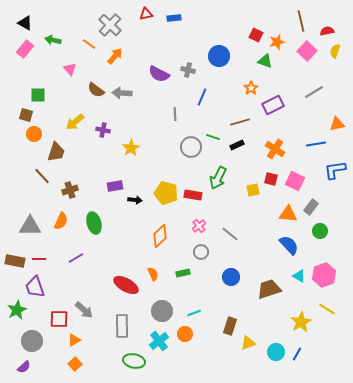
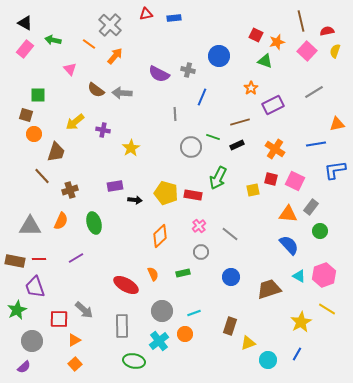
cyan circle at (276, 352): moved 8 px left, 8 px down
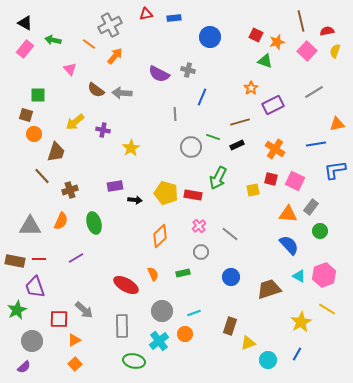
gray cross at (110, 25): rotated 20 degrees clockwise
blue circle at (219, 56): moved 9 px left, 19 px up
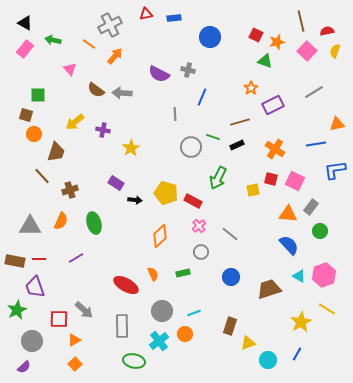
purple rectangle at (115, 186): moved 1 px right, 3 px up; rotated 42 degrees clockwise
red rectangle at (193, 195): moved 6 px down; rotated 18 degrees clockwise
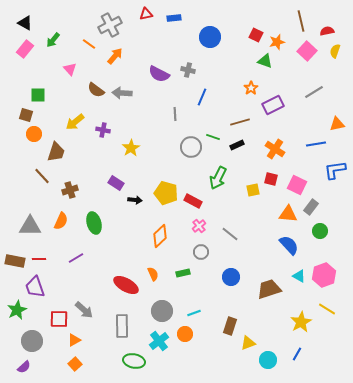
green arrow at (53, 40): rotated 63 degrees counterclockwise
pink square at (295, 181): moved 2 px right, 4 px down
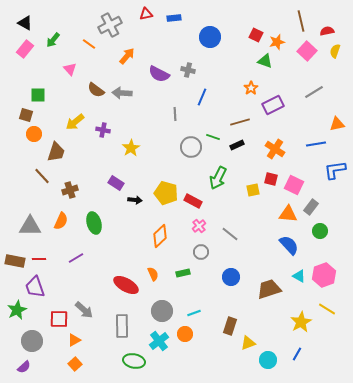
orange arrow at (115, 56): moved 12 px right
pink square at (297, 185): moved 3 px left
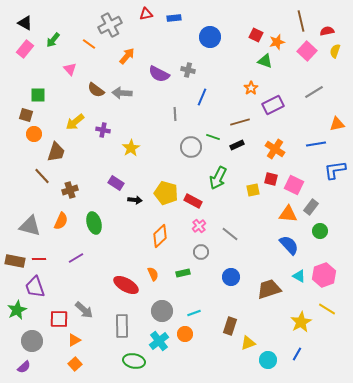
gray triangle at (30, 226): rotated 15 degrees clockwise
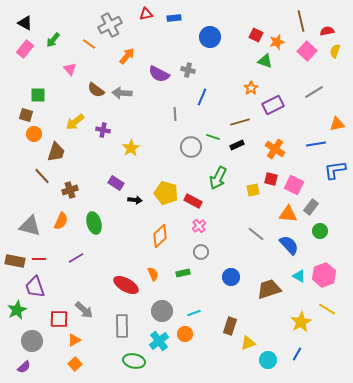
gray line at (230, 234): moved 26 px right
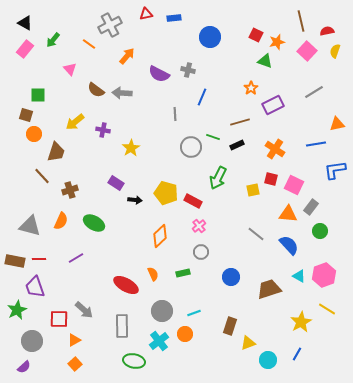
green ellipse at (94, 223): rotated 45 degrees counterclockwise
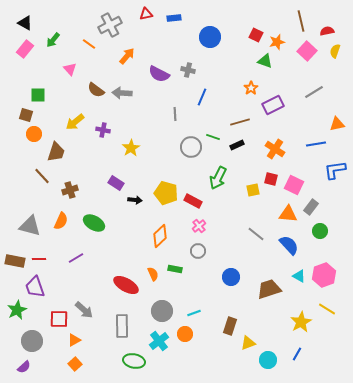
gray circle at (201, 252): moved 3 px left, 1 px up
green rectangle at (183, 273): moved 8 px left, 4 px up; rotated 24 degrees clockwise
